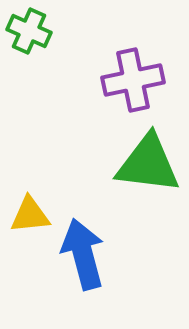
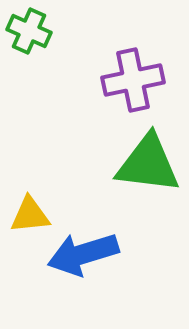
blue arrow: rotated 92 degrees counterclockwise
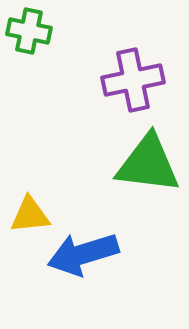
green cross: rotated 12 degrees counterclockwise
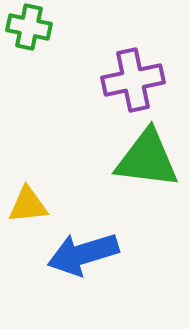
green cross: moved 4 px up
green triangle: moved 1 px left, 5 px up
yellow triangle: moved 2 px left, 10 px up
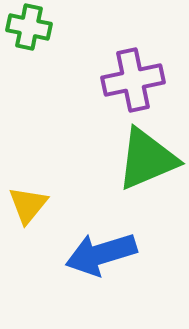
green triangle: rotated 30 degrees counterclockwise
yellow triangle: rotated 45 degrees counterclockwise
blue arrow: moved 18 px right
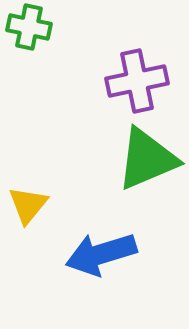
purple cross: moved 4 px right, 1 px down
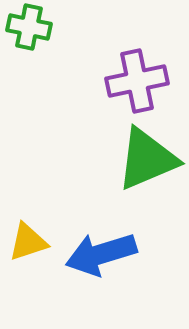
yellow triangle: moved 37 px down; rotated 33 degrees clockwise
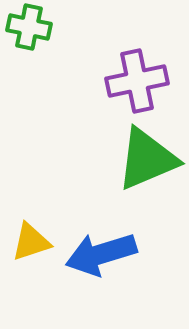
yellow triangle: moved 3 px right
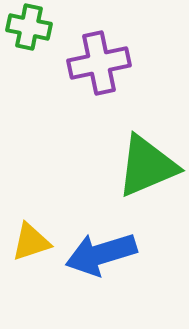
purple cross: moved 38 px left, 18 px up
green triangle: moved 7 px down
